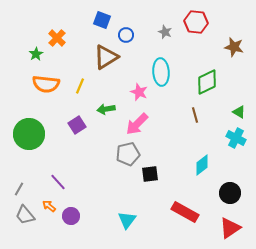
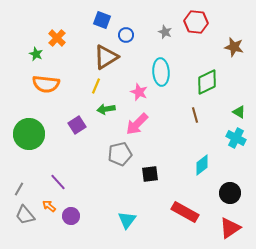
green star: rotated 16 degrees counterclockwise
yellow line: moved 16 px right
gray pentagon: moved 8 px left
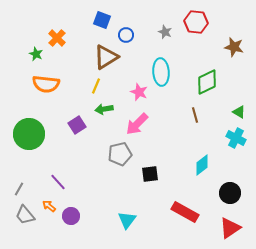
green arrow: moved 2 px left
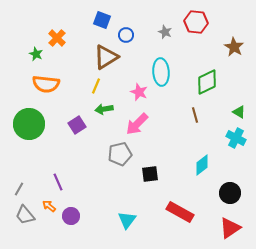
brown star: rotated 18 degrees clockwise
green circle: moved 10 px up
purple line: rotated 18 degrees clockwise
red rectangle: moved 5 px left
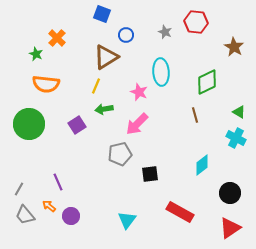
blue square: moved 6 px up
